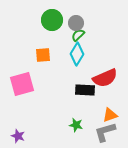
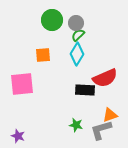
pink square: rotated 10 degrees clockwise
gray L-shape: moved 4 px left, 2 px up
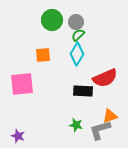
gray circle: moved 1 px up
black rectangle: moved 2 px left, 1 px down
orange triangle: moved 1 px down
gray L-shape: moved 1 px left
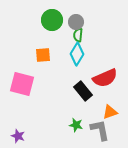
green semicircle: rotated 40 degrees counterclockwise
pink square: rotated 20 degrees clockwise
black rectangle: rotated 48 degrees clockwise
orange triangle: moved 4 px up
gray L-shape: rotated 95 degrees clockwise
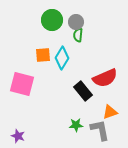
cyan diamond: moved 15 px left, 4 px down
green star: rotated 16 degrees counterclockwise
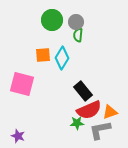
red semicircle: moved 16 px left, 32 px down
green star: moved 1 px right, 2 px up
gray L-shape: rotated 90 degrees counterclockwise
